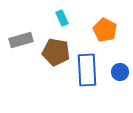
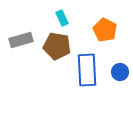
brown pentagon: moved 1 px right, 6 px up
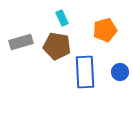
orange pentagon: rotated 30 degrees clockwise
gray rectangle: moved 2 px down
blue rectangle: moved 2 px left, 2 px down
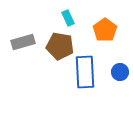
cyan rectangle: moved 6 px right
orange pentagon: rotated 20 degrees counterclockwise
gray rectangle: moved 2 px right
brown pentagon: moved 3 px right
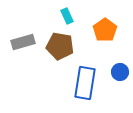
cyan rectangle: moved 1 px left, 2 px up
blue rectangle: moved 11 px down; rotated 12 degrees clockwise
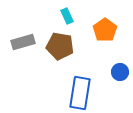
blue rectangle: moved 5 px left, 10 px down
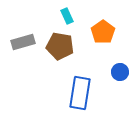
orange pentagon: moved 2 px left, 2 px down
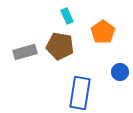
gray rectangle: moved 2 px right, 10 px down
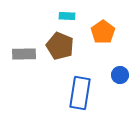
cyan rectangle: rotated 63 degrees counterclockwise
brown pentagon: rotated 12 degrees clockwise
gray rectangle: moved 1 px left, 2 px down; rotated 15 degrees clockwise
blue circle: moved 3 px down
